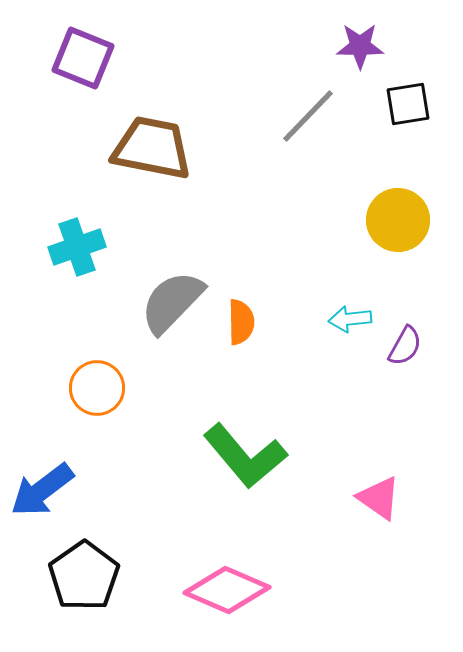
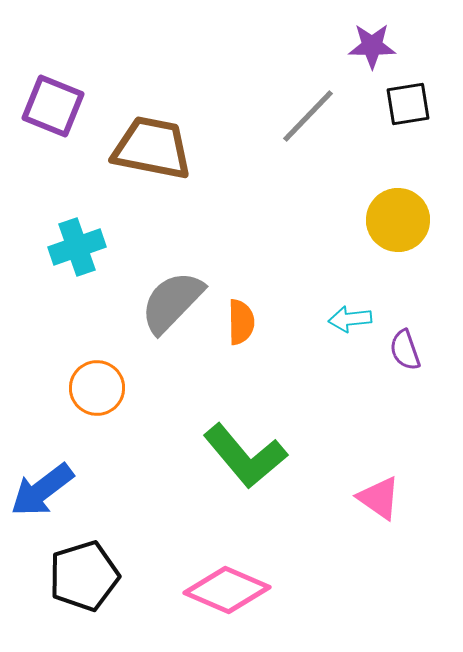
purple star: moved 12 px right
purple square: moved 30 px left, 48 px down
purple semicircle: moved 4 px down; rotated 132 degrees clockwise
black pentagon: rotated 18 degrees clockwise
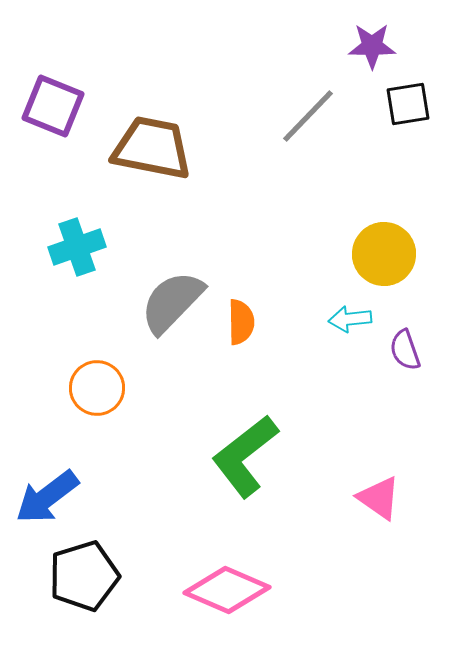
yellow circle: moved 14 px left, 34 px down
green L-shape: rotated 92 degrees clockwise
blue arrow: moved 5 px right, 7 px down
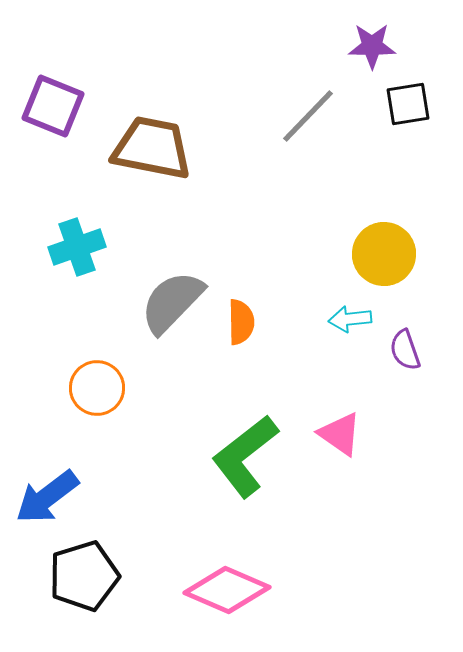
pink triangle: moved 39 px left, 64 px up
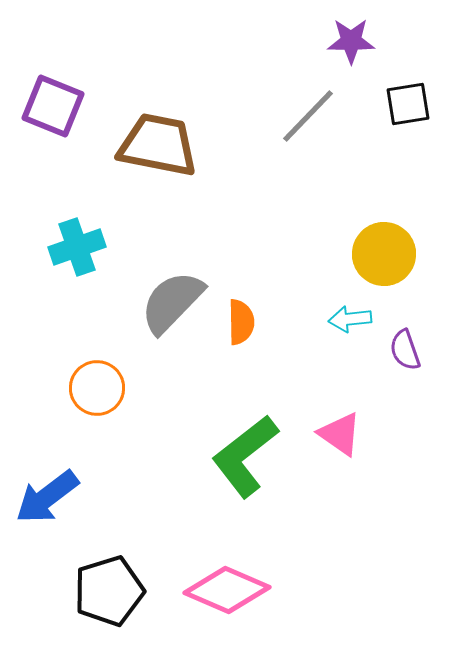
purple star: moved 21 px left, 5 px up
brown trapezoid: moved 6 px right, 3 px up
black pentagon: moved 25 px right, 15 px down
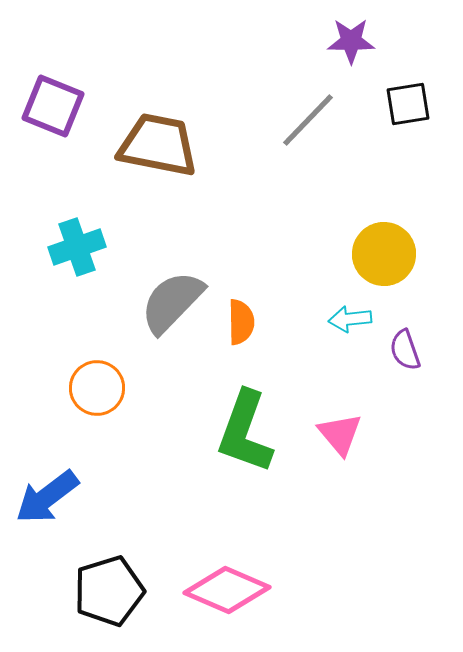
gray line: moved 4 px down
pink triangle: rotated 15 degrees clockwise
green L-shape: moved 24 px up; rotated 32 degrees counterclockwise
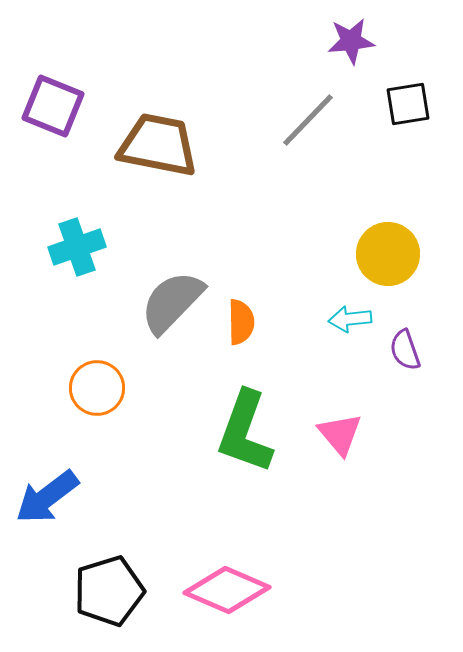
purple star: rotated 6 degrees counterclockwise
yellow circle: moved 4 px right
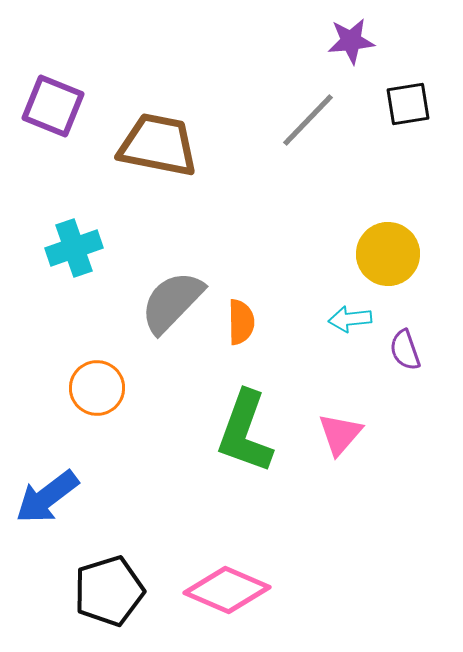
cyan cross: moved 3 px left, 1 px down
pink triangle: rotated 21 degrees clockwise
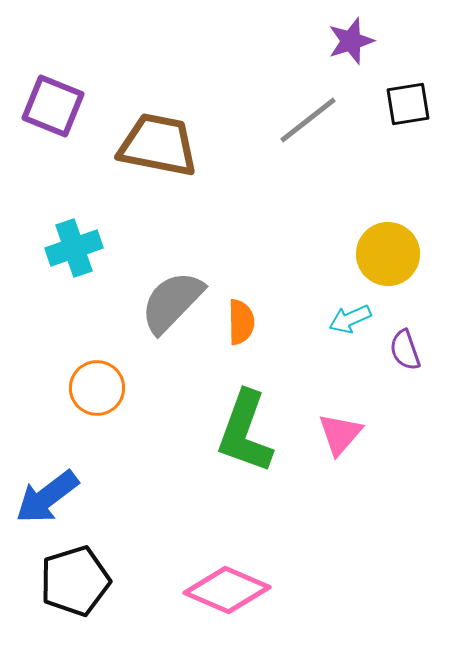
purple star: rotated 12 degrees counterclockwise
gray line: rotated 8 degrees clockwise
cyan arrow: rotated 18 degrees counterclockwise
black pentagon: moved 34 px left, 10 px up
